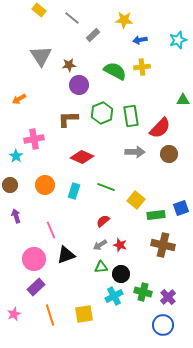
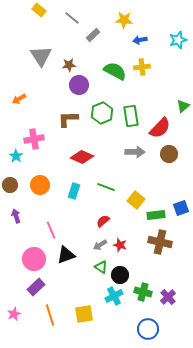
green triangle at (183, 100): moved 6 px down; rotated 40 degrees counterclockwise
orange circle at (45, 185): moved 5 px left
brown cross at (163, 245): moved 3 px left, 3 px up
green triangle at (101, 267): rotated 40 degrees clockwise
black circle at (121, 274): moved 1 px left, 1 px down
blue circle at (163, 325): moved 15 px left, 4 px down
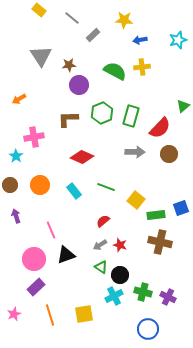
green rectangle at (131, 116): rotated 25 degrees clockwise
pink cross at (34, 139): moved 2 px up
cyan rectangle at (74, 191): rotated 56 degrees counterclockwise
purple cross at (168, 297): rotated 21 degrees counterclockwise
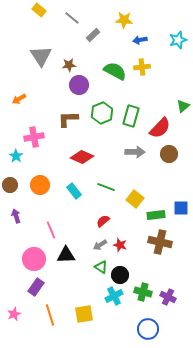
yellow square at (136, 200): moved 1 px left, 1 px up
blue square at (181, 208): rotated 21 degrees clockwise
black triangle at (66, 255): rotated 18 degrees clockwise
purple rectangle at (36, 287): rotated 12 degrees counterclockwise
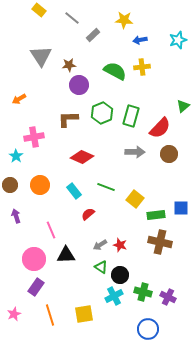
red semicircle at (103, 221): moved 15 px left, 7 px up
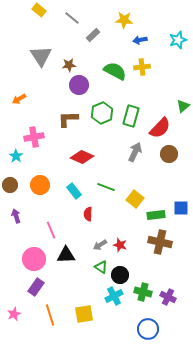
gray arrow at (135, 152): rotated 66 degrees counterclockwise
red semicircle at (88, 214): rotated 48 degrees counterclockwise
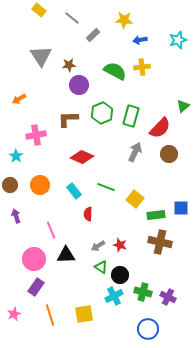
pink cross at (34, 137): moved 2 px right, 2 px up
gray arrow at (100, 245): moved 2 px left, 1 px down
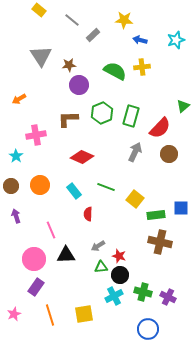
gray line at (72, 18): moved 2 px down
blue arrow at (140, 40): rotated 24 degrees clockwise
cyan star at (178, 40): moved 2 px left
brown circle at (10, 185): moved 1 px right, 1 px down
red star at (120, 245): moved 1 px left, 11 px down
green triangle at (101, 267): rotated 40 degrees counterclockwise
